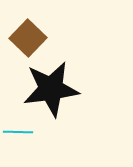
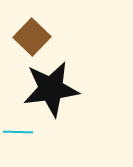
brown square: moved 4 px right, 1 px up
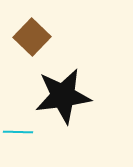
black star: moved 12 px right, 7 px down
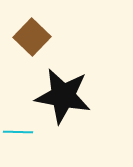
black star: rotated 18 degrees clockwise
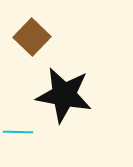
black star: moved 1 px right, 1 px up
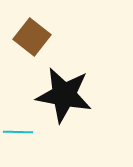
brown square: rotated 6 degrees counterclockwise
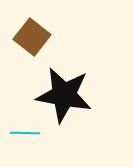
cyan line: moved 7 px right, 1 px down
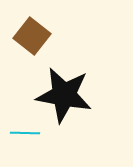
brown square: moved 1 px up
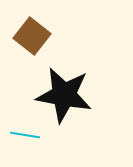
cyan line: moved 2 px down; rotated 8 degrees clockwise
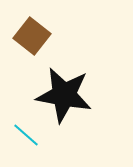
cyan line: moved 1 px right; rotated 32 degrees clockwise
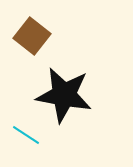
cyan line: rotated 8 degrees counterclockwise
